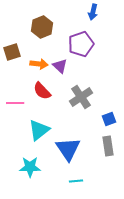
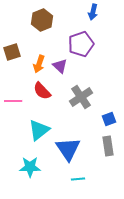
brown hexagon: moved 7 px up
orange arrow: rotated 102 degrees clockwise
pink line: moved 2 px left, 2 px up
cyan line: moved 2 px right, 2 px up
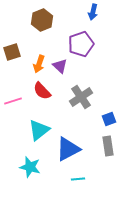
pink line: rotated 18 degrees counterclockwise
blue triangle: rotated 36 degrees clockwise
cyan star: rotated 15 degrees clockwise
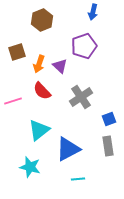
purple pentagon: moved 3 px right, 2 px down
brown square: moved 5 px right
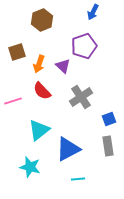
blue arrow: rotated 14 degrees clockwise
purple triangle: moved 3 px right
